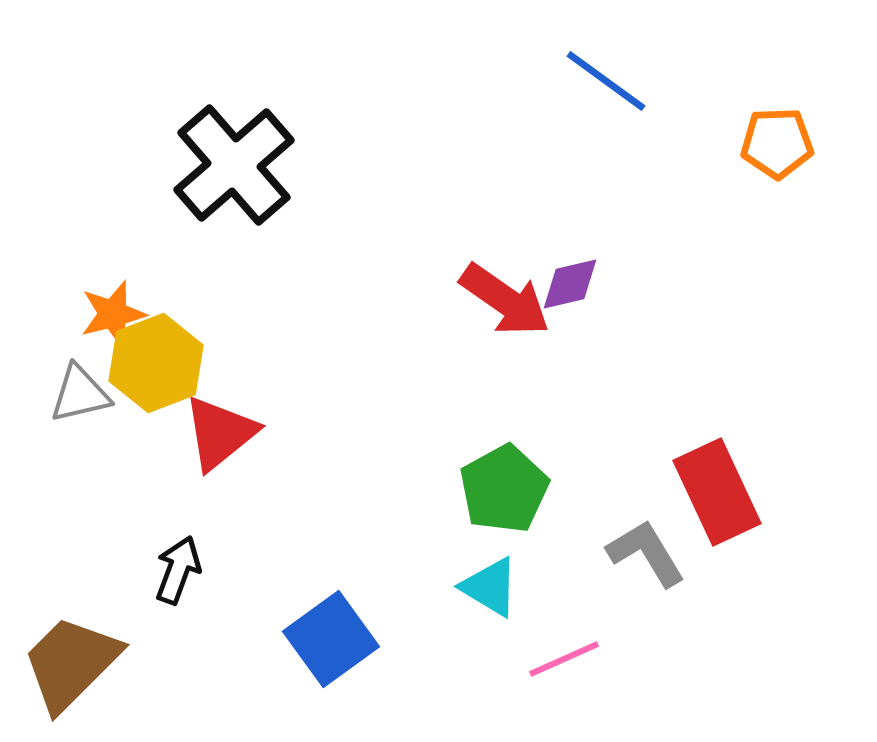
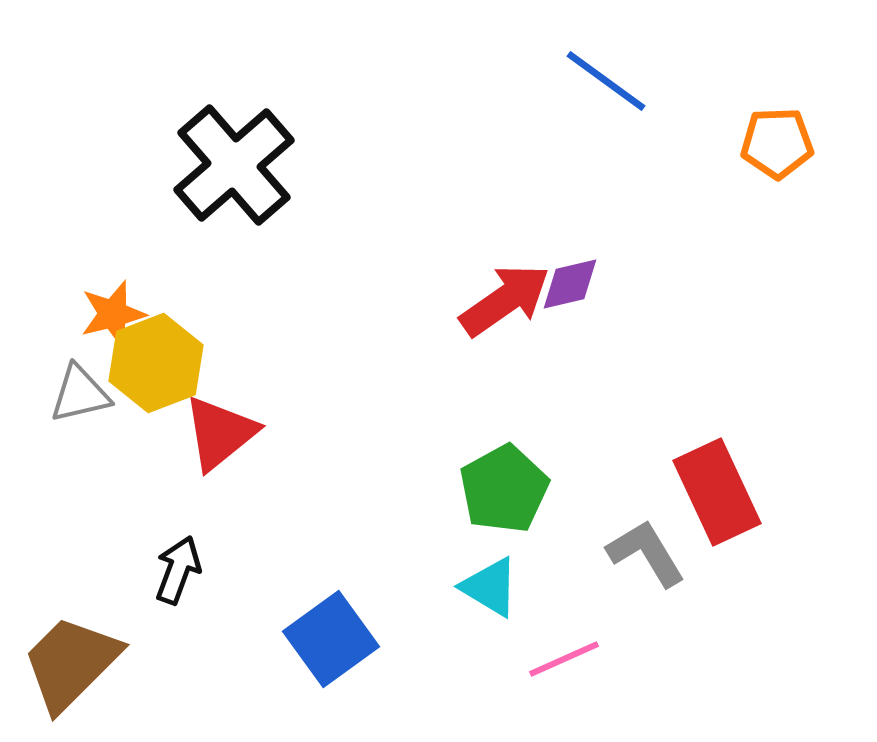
red arrow: rotated 70 degrees counterclockwise
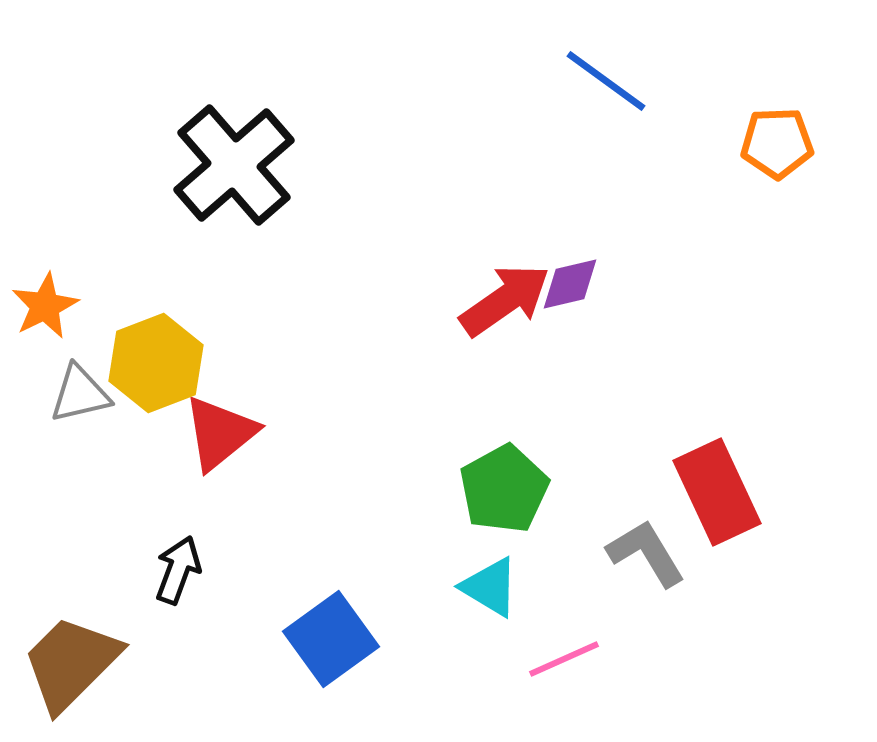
orange star: moved 68 px left, 8 px up; rotated 12 degrees counterclockwise
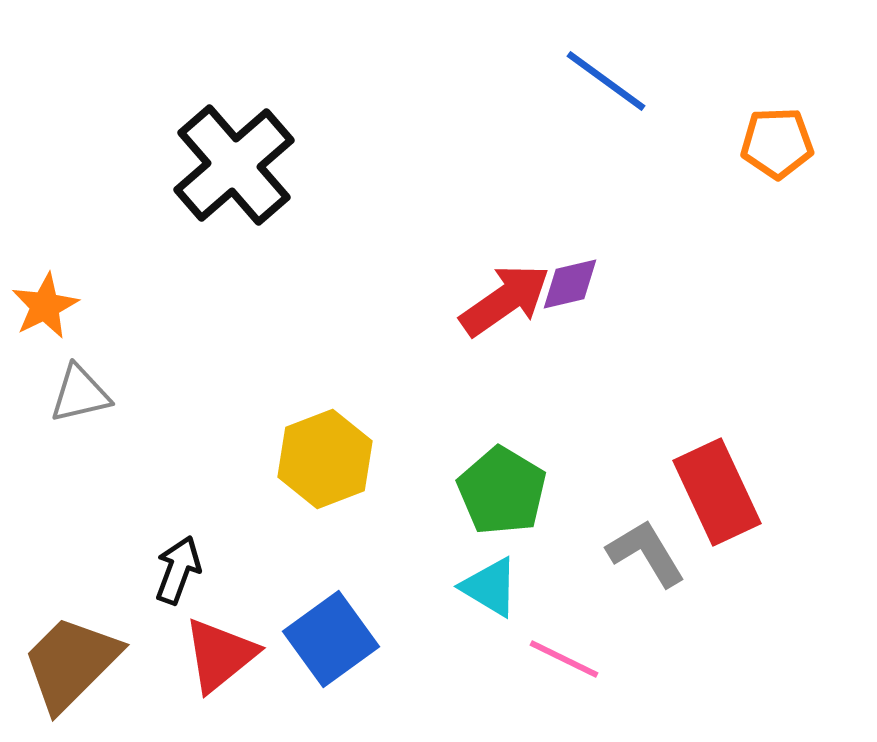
yellow hexagon: moved 169 px right, 96 px down
red triangle: moved 222 px down
green pentagon: moved 2 px left, 2 px down; rotated 12 degrees counterclockwise
pink line: rotated 50 degrees clockwise
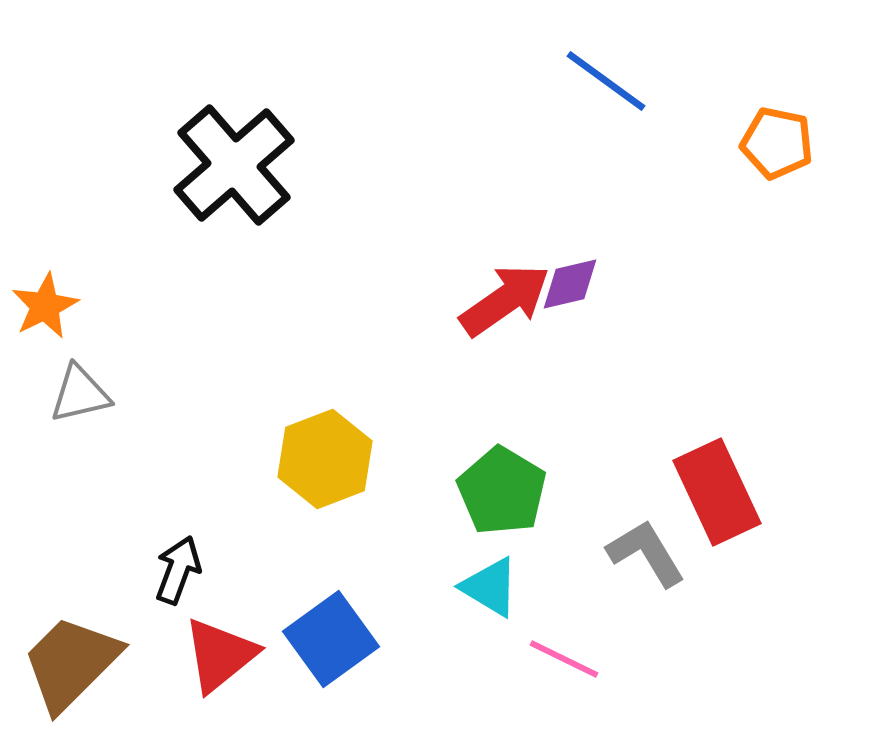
orange pentagon: rotated 14 degrees clockwise
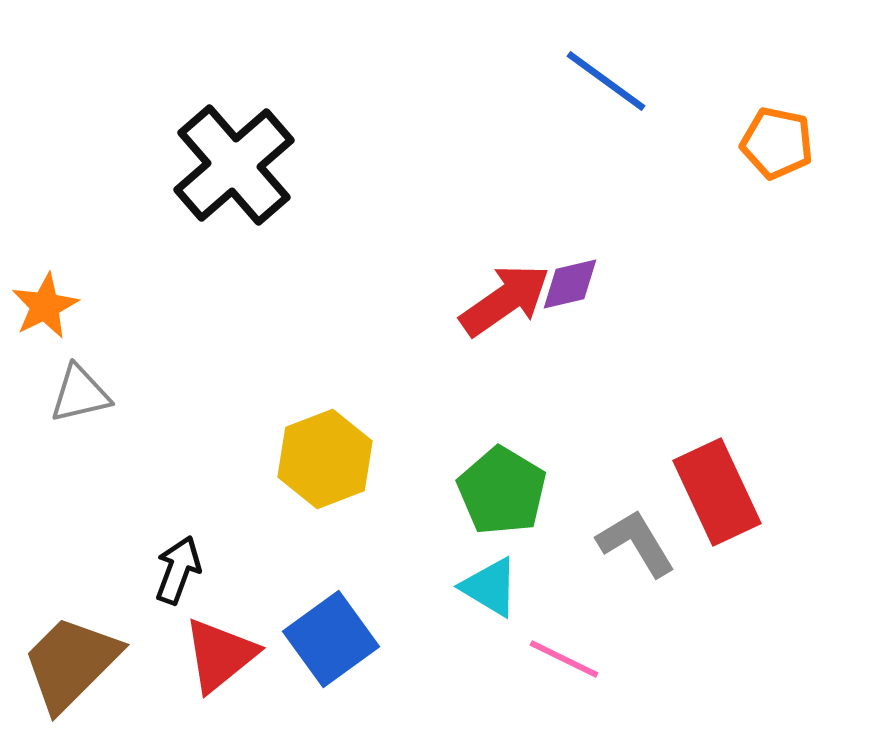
gray L-shape: moved 10 px left, 10 px up
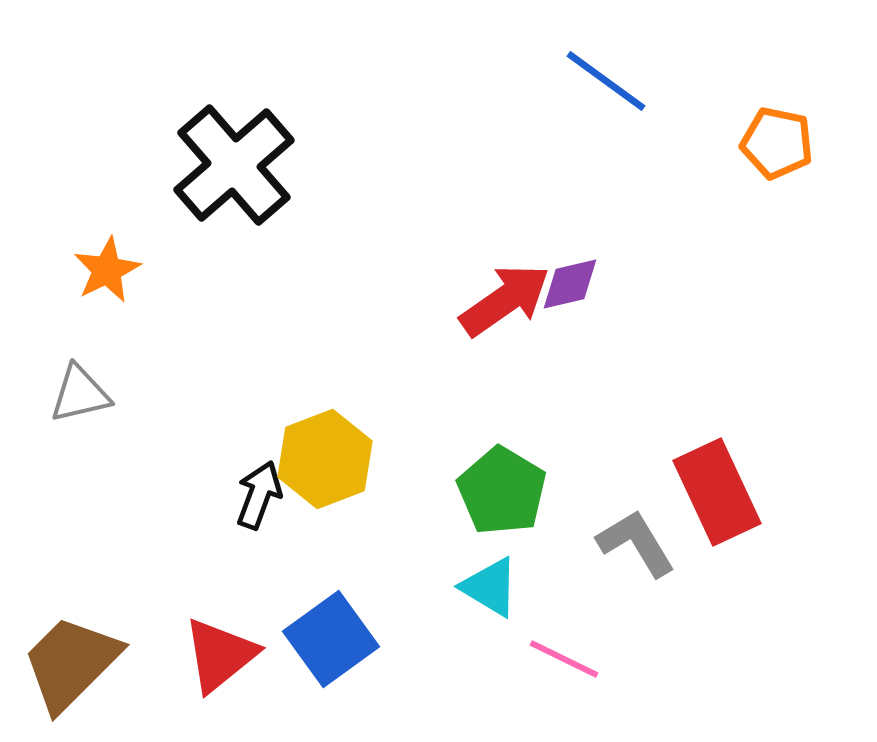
orange star: moved 62 px right, 36 px up
black arrow: moved 81 px right, 75 px up
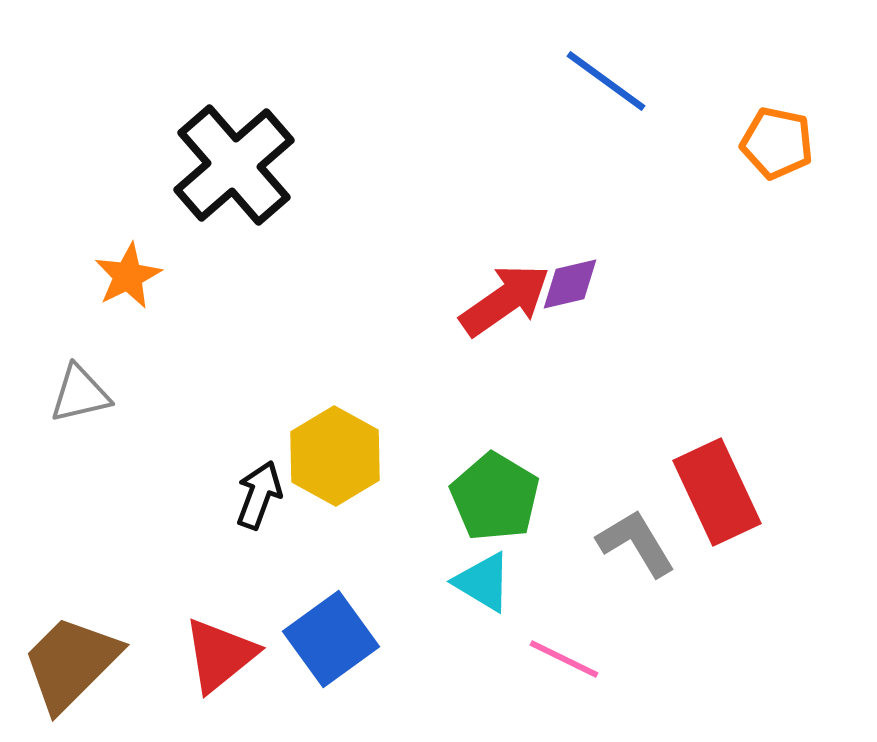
orange star: moved 21 px right, 6 px down
yellow hexagon: moved 10 px right, 3 px up; rotated 10 degrees counterclockwise
green pentagon: moved 7 px left, 6 px down
cyan triangle: moved 7 px left, 5 px up
